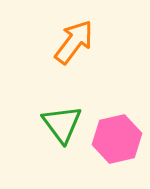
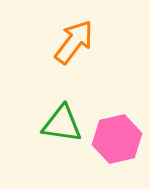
green triangle: rotated 45 degrees counterclockwise
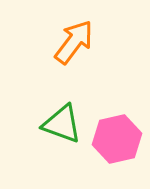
green triangle: rotated 12 degrees clockwise
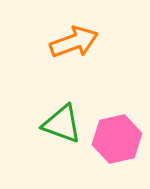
orange arrow: rotated 33 degrees clockwise
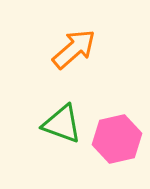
orange arrow: moved 7 px down; rotated 21 degrees counterclockwise
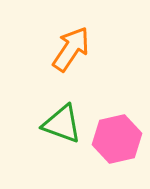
orange arrow: moved 3 px left; rotated 15 degrees counterclockwise
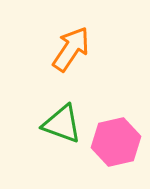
pink hexagon: moved 1 px left, 3 px down
